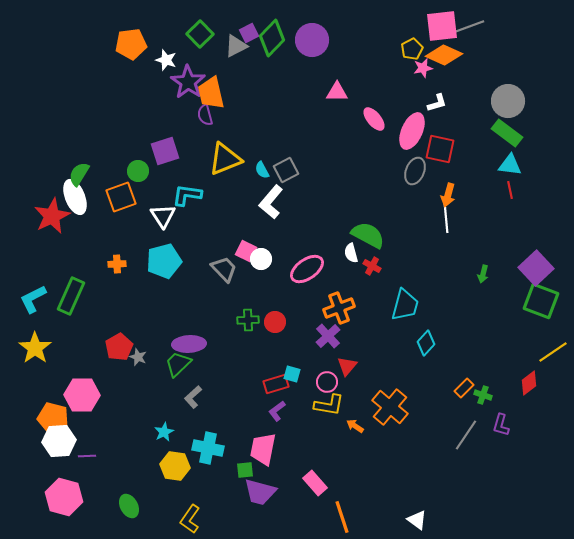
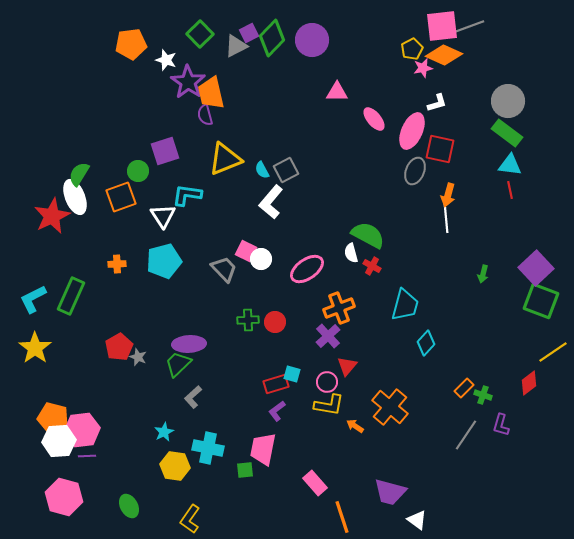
pink hexagon at (82, 395): moved 35 px down; rotated 8 degrees counterclockwise
purple trapezoid at (260, 492): moved 130 px right
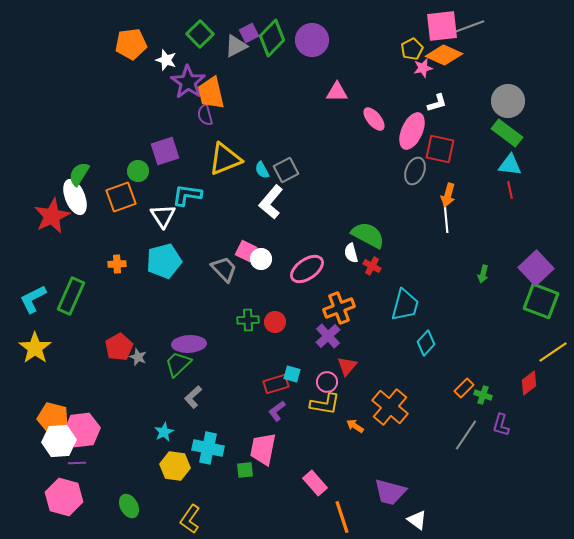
yellow L-shape at (329, 405): moved 4 px left, 1 px up
purple line at (87, 456): moved 10 px left, 7 px down
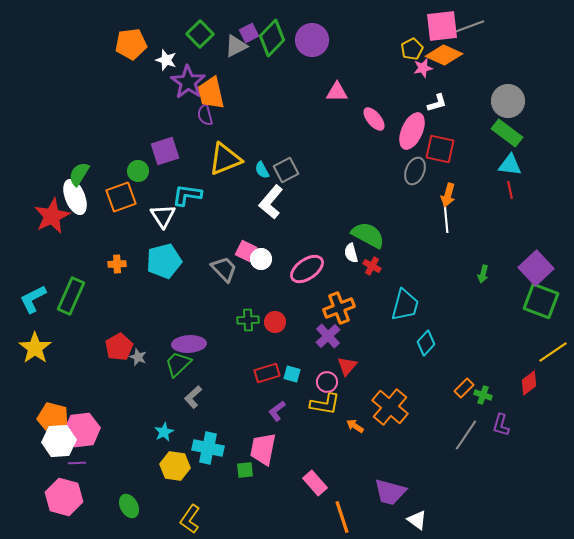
red rectangle at (276, 384): moved 9 px left, 11 px up
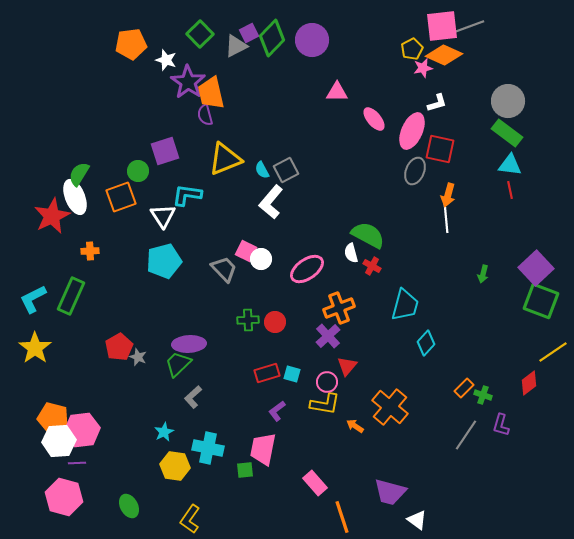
orange cross at (117, 264): moved 27 px left, 13 px up
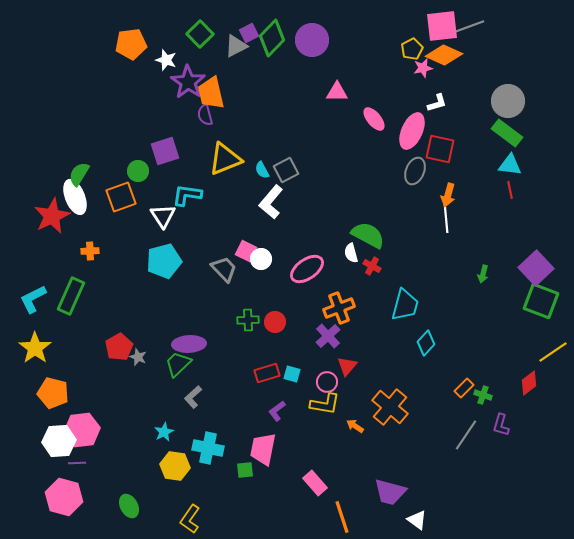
orange pentagon at (53, 418): moved 25 px up
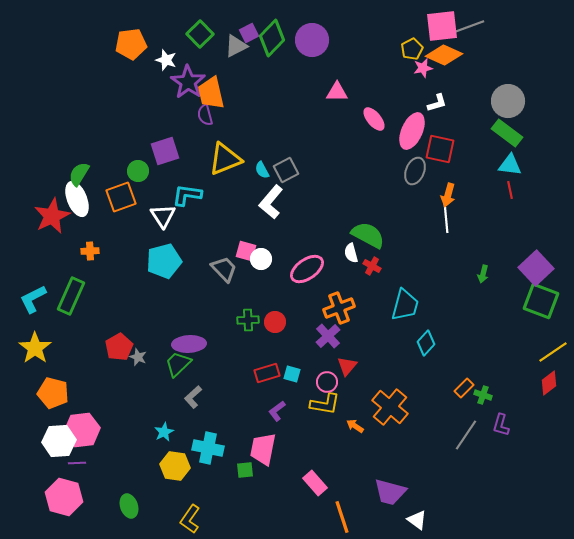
white ellipse at (75, 197): moved 2 px right, 2 px down
pink square at (246, 251): rotated 10 degrees counterclockwise
red diamond at (529, 383): moved 20 px right
green ellipse at (129, 506): rotated 10 degrees clockwise
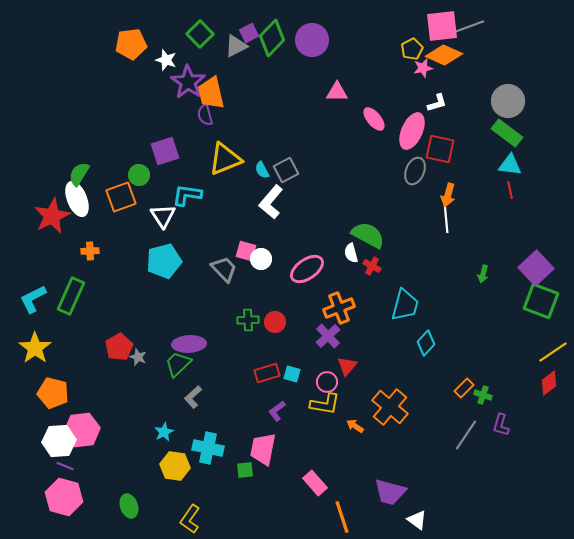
green circle at (138, 171): moved 1 px right, 4 px down
purple line at (77, 463): moved 12 px left, 3 px down; rotated 24 degrees clockwise
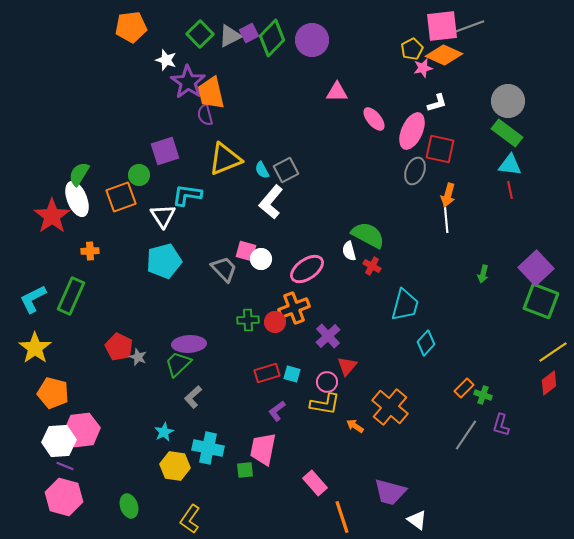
orange pentagon at (131, 44): moved 17 px up
gray triangle at (236, 46): moved 6 px left, 10 px up
red star at (52, 216): rotated 9 degrees counterclockwise
white semicircle at (351, 253): moved 2 px left, 2 px up
orange cross at (339, 308): moved 45 px left
red pentagon at (119, 347): rotated 16 degrees counterclockwise
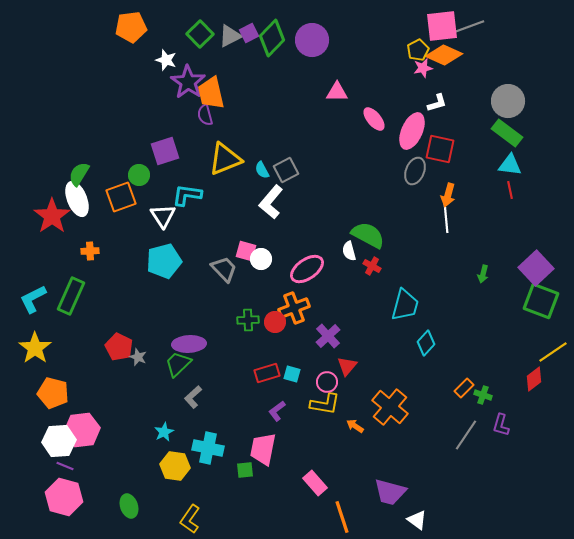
yellow pentagon at (412, 49): moved 6 px right, 1 px down
red diamond at (549, 383): moved 15 px left, 4 px up
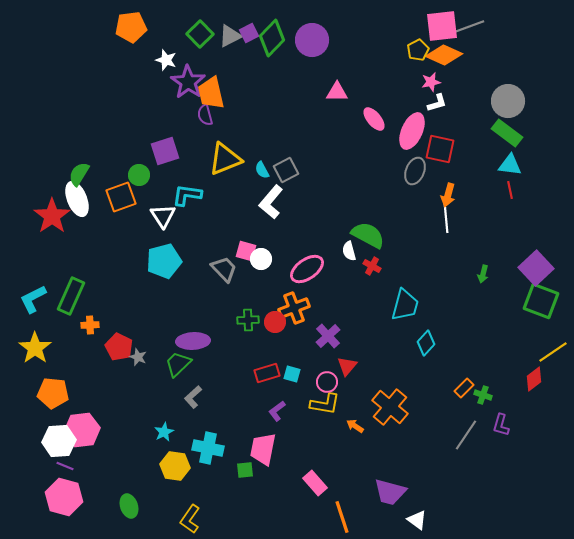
pink star at (423, 68): moved 8 px right, 14 px down
orange cross at (90, 251): moved 74 px down
purple ellipse at (189, 344): moved 4 px right, 3 px up
orange pentagon at (53, 393): rotated 8 degrees counterclockwise
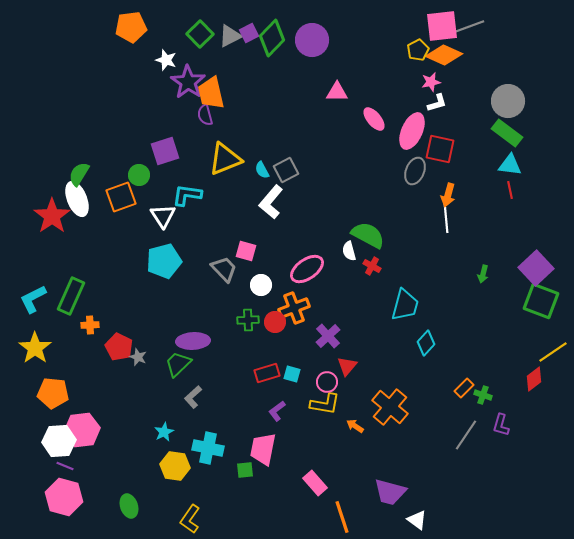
white circle at (261, 259): moved 26 px down
